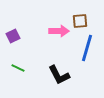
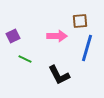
pink arrow: moved 2 px left, 5 px down
green line: moved 7 px right, 9 px up
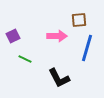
brown square: moved 1 px left, 1 px up
black L-shape: moved 3 px down
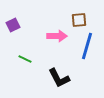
purple square: moved 11 px up
blue line: moved 2 px up
